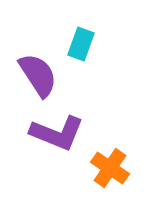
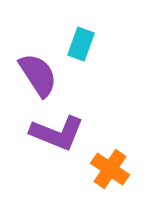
orange cross: moved 1 px down
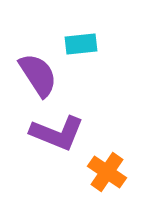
cyan rectangle: rotated 64 degrees clockwise
orange cross: moved 3 px left, 3 px down
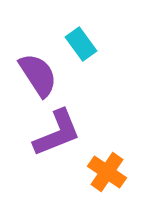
cyan rectangle: rotated 60 degrees clockwise
purple L-shape: rotated 44 degrees counterclockwise
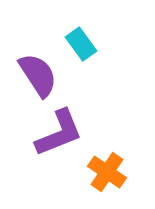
purple L-shape: moved 2 px right
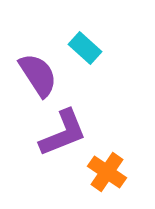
cyan rectangle: moved 4 px right, 4 px down; rotated 12 degrees counterclockwise
purple L-shape: moved 4 px right
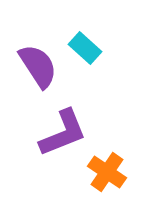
purple semicircle: moved 9 px up
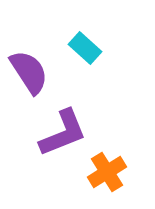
purple semicircle: moved 9 px left, 6 px down
orange cross: rotated 24 degrees clockwise
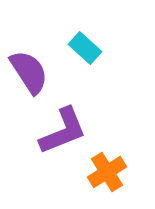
purple L-shape: moved 2 px up
